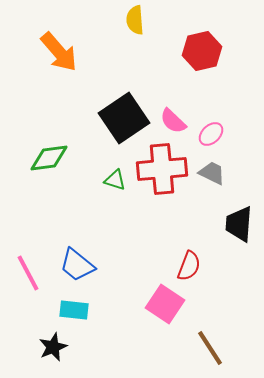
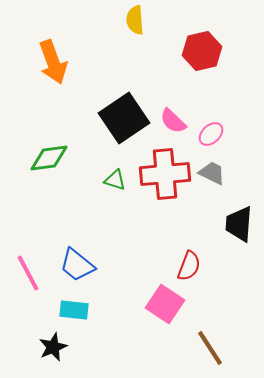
orange arrow: moved 6 px left, 10 px down; rotated 21 degrees clockwise
red cross: moved 3 px right, 5 px down
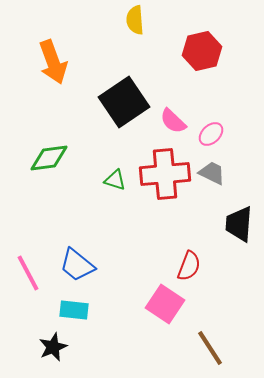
black square: moved 16 px up
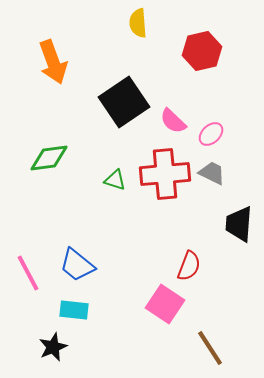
yellow semicircle: moved 3 px right, 3 px down
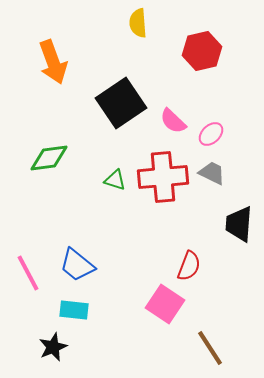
black square: moved 3 px left, 1 px down
red cross: moved 2 px left, 3 px down
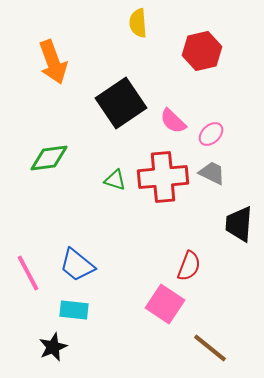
brown line: rotated 18 degrees counterclockwise
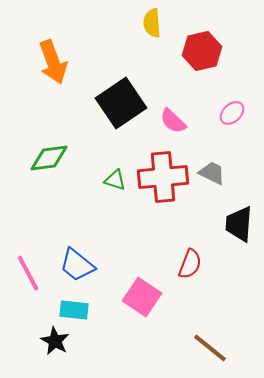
yellow semicircle: moved 14 px right
pink ellipse: moved 21 px right, 21 px up
red semicircle: moved 1 px right, 2 px up
pink square: moved 23 px left, 7 px up
black star: moved 2 px right, 6 px up; rotated 20 degrees counterclockwise
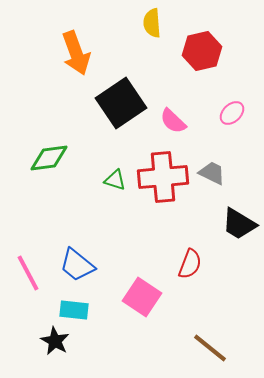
orange arrow: moved 23 px right, 9 px up
black trapezoid: rotated 63 degrees counterclockwise
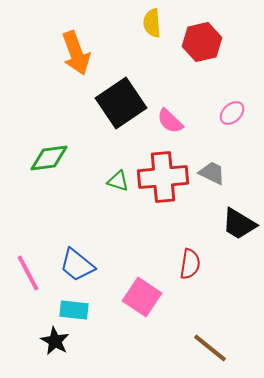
red hexagon: moved 9 px up
pink semicircle: moved 3 px left
green triangle: moved 3 px right, 1 px down
red semicircle: rotated 12 degrees counterclockwise
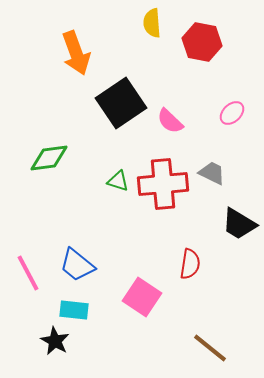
red hexagon: rotated 24 degrees clockwise
red cross: moved 7 px down
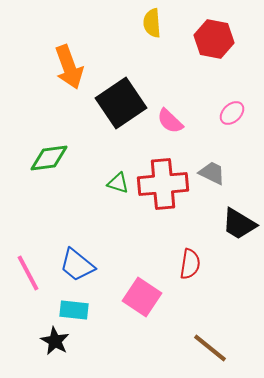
red hexagon: moved 12 px right, 3 px up
orange arrow: moved 7 px left, 14 px down
green triangle: moved 2 px down
